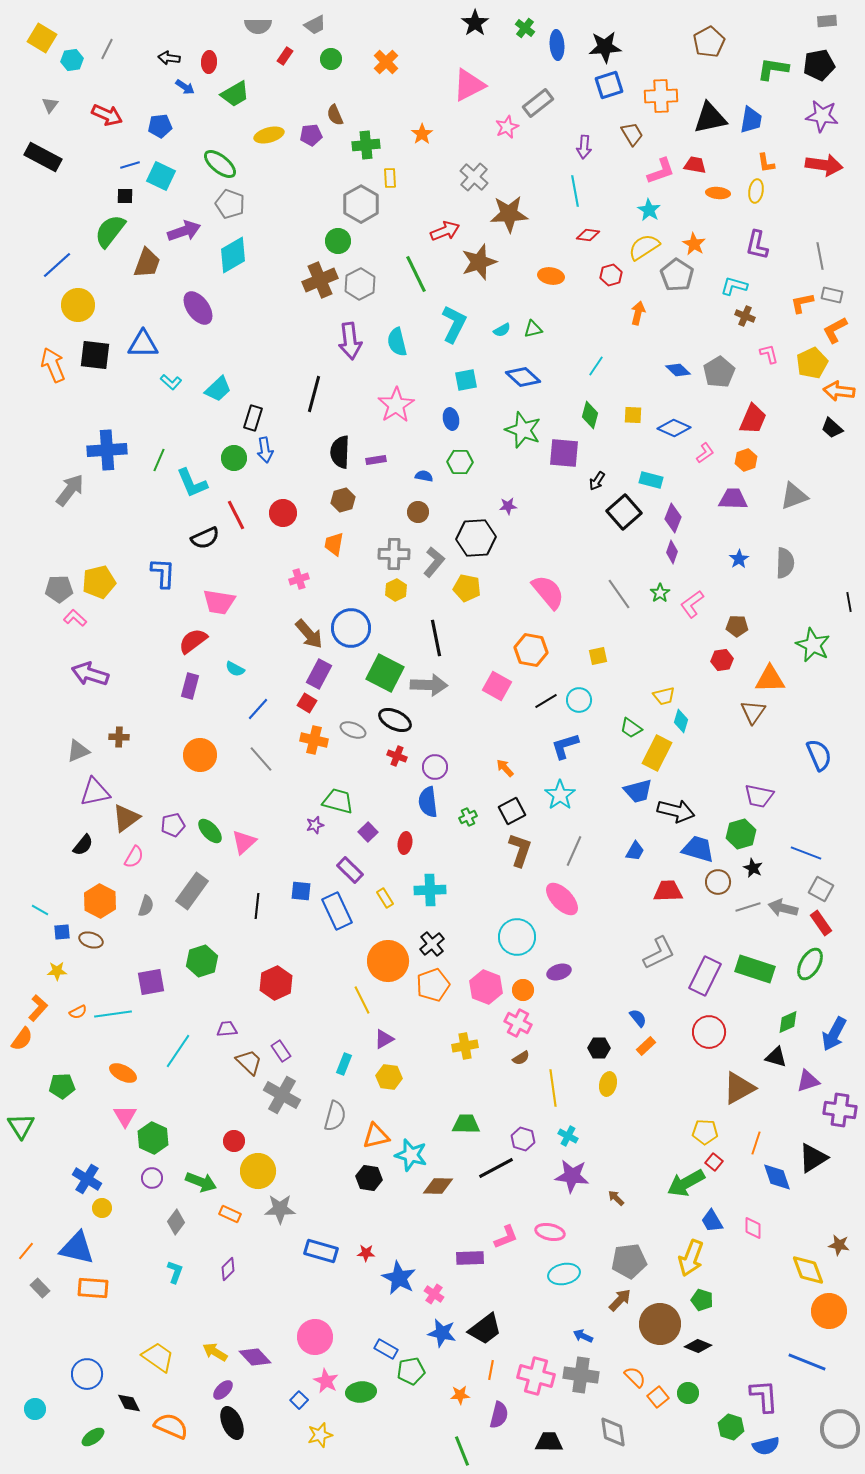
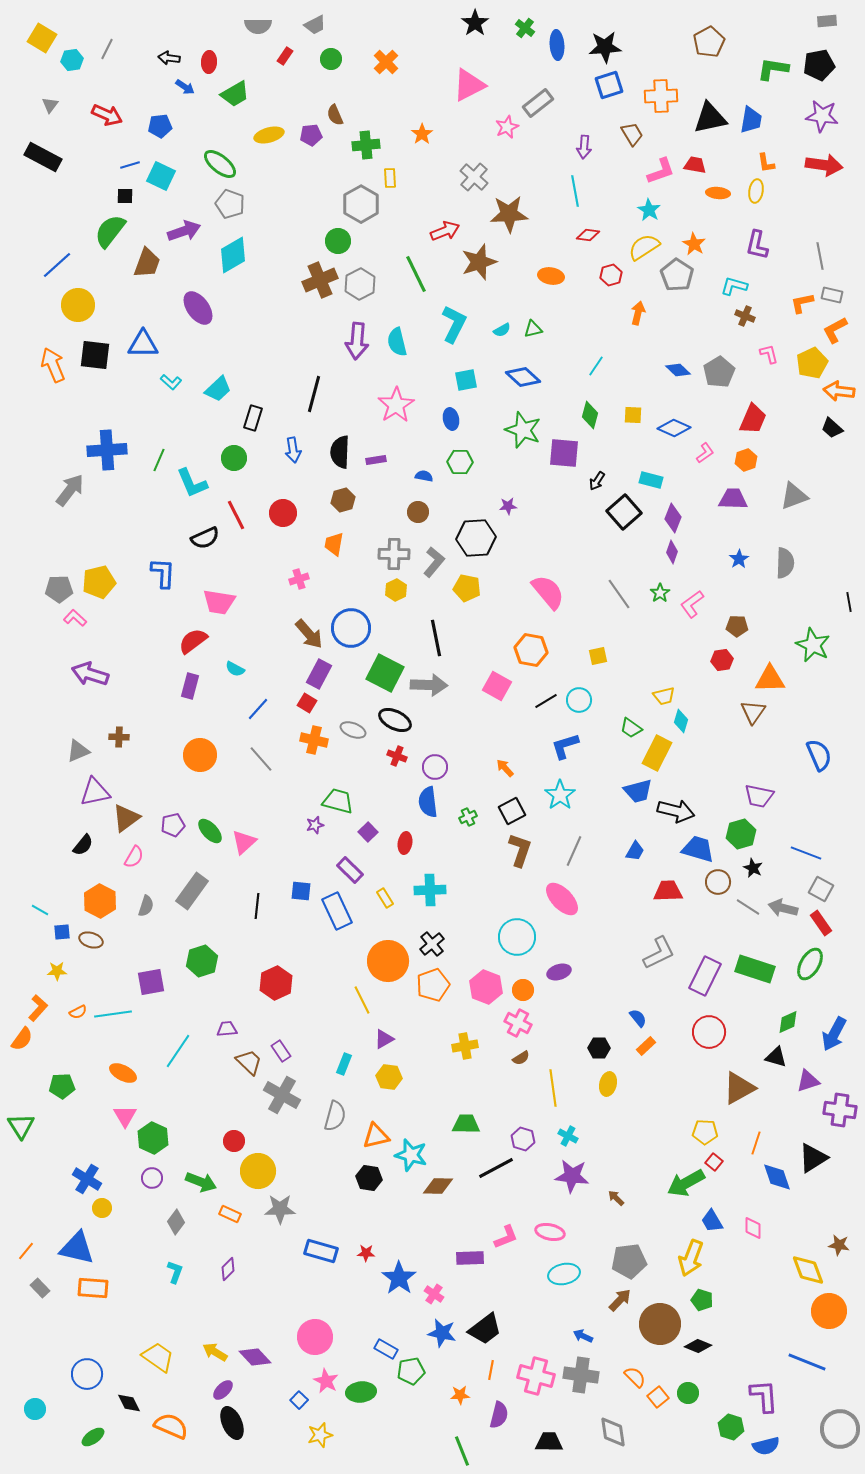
purple arrow at (350, 341): moved 7 px right; rotated 12 degrees clockwise
blue arrow at (265, 450): moved 28 px right
gray line at (748, 907): rotated 50 degrees clockwise
blue star at (399, 1278): rotated 8 degrees clockwise
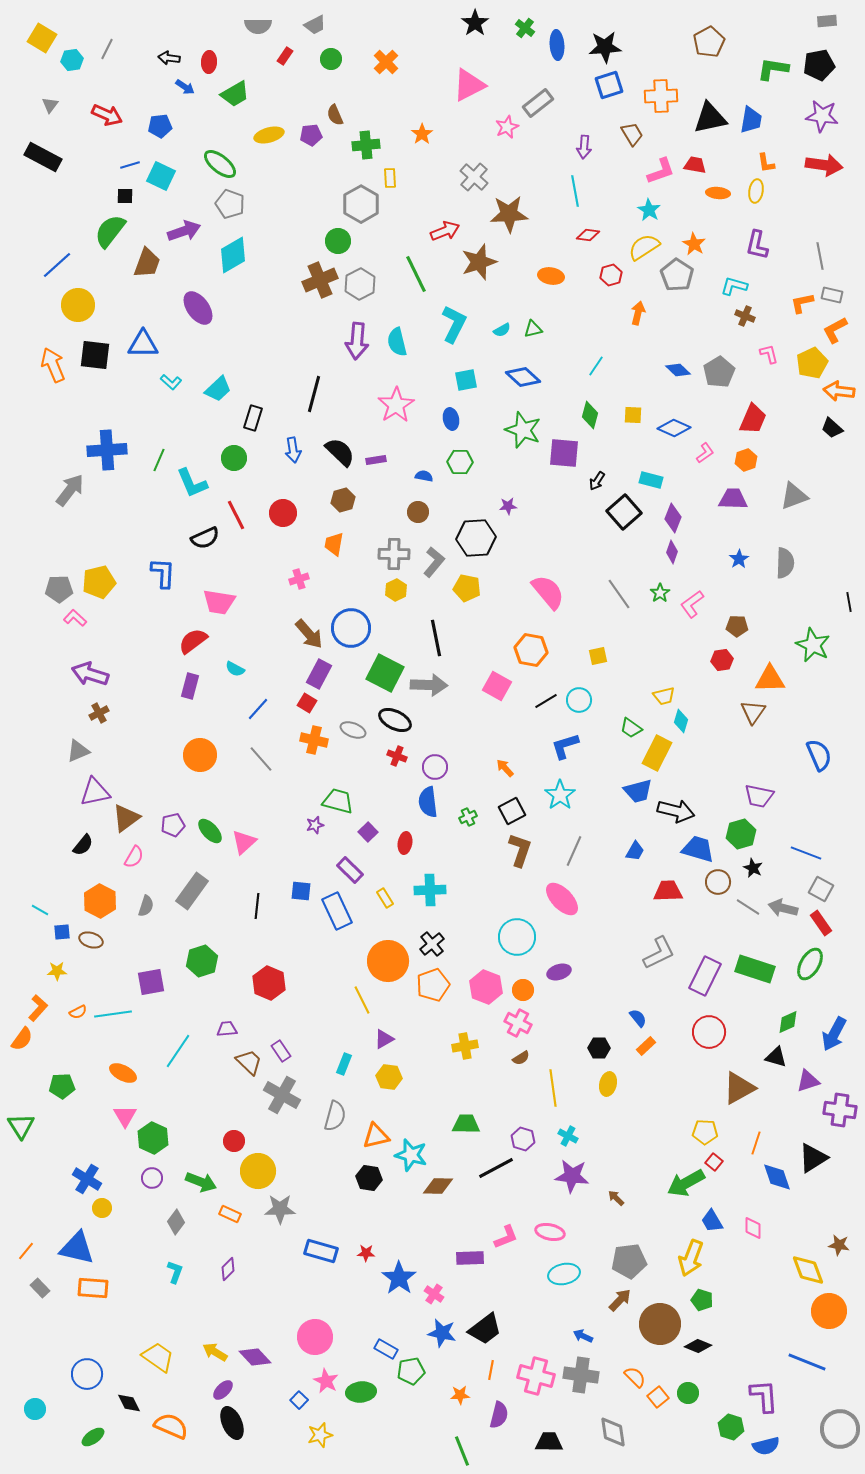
black semicircle at (340, 452): rotated 132 degrees clockwise
brown cross at (119, 737): moved 20 px left, 24 px up; rotated 30 degrees counterclockwise
red hexagon at (276, 983): moved 7 px left; rotated 12 degrees counterclockwise
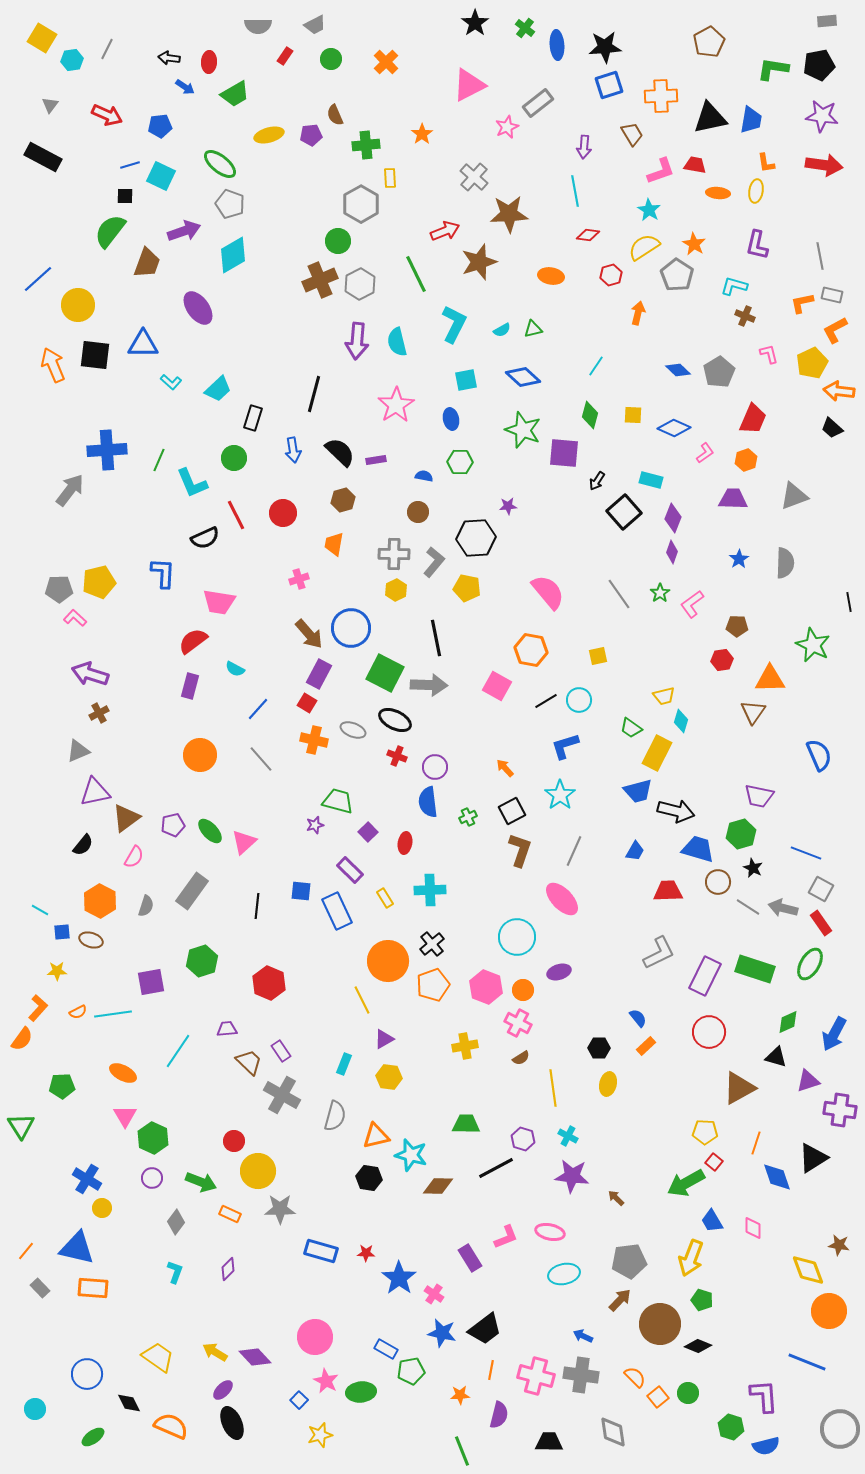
blue line at (57, 265): moved 19 px left, 14 px down
purple rectangle at (470, 1258): rotated 60 degrees clockwise
